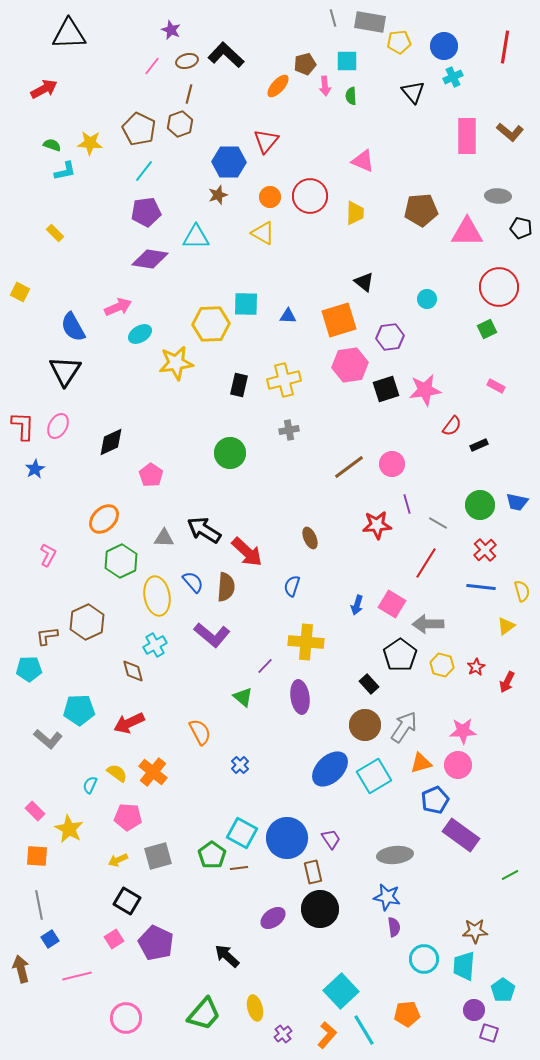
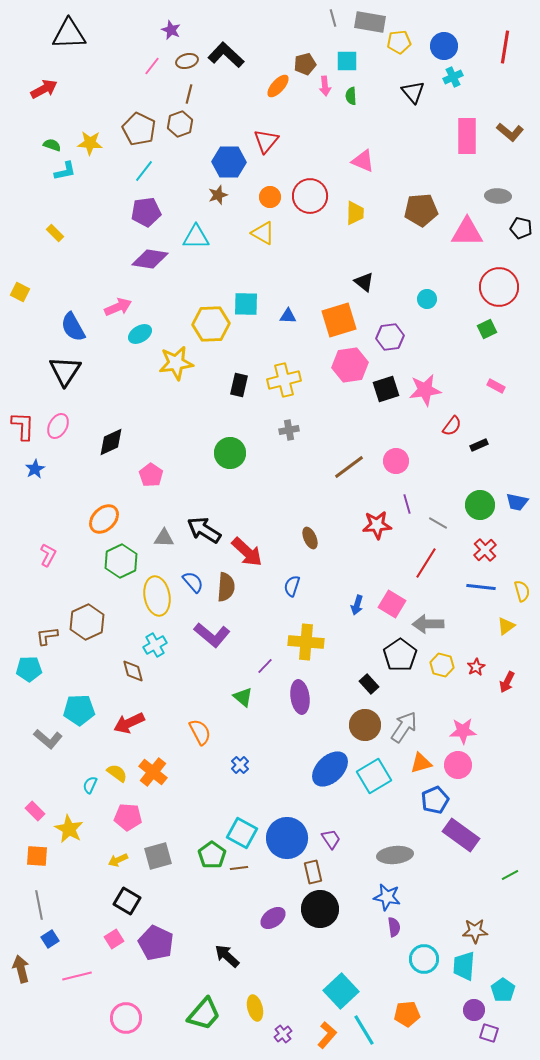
pink circle at (392, 464): moved 4 px right, 3 px up
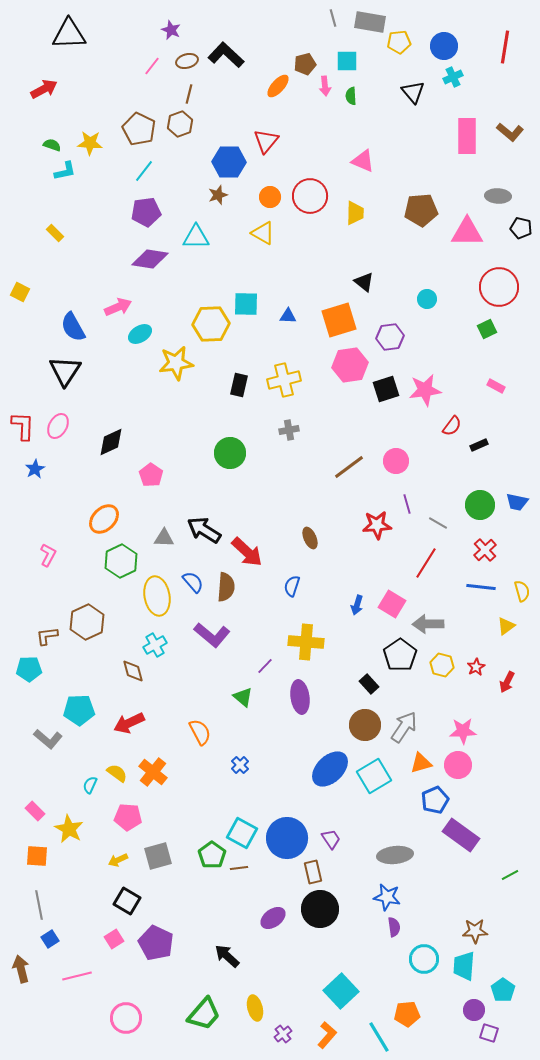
cyan line at (364, 1030): moved 15 px right, 7 px down
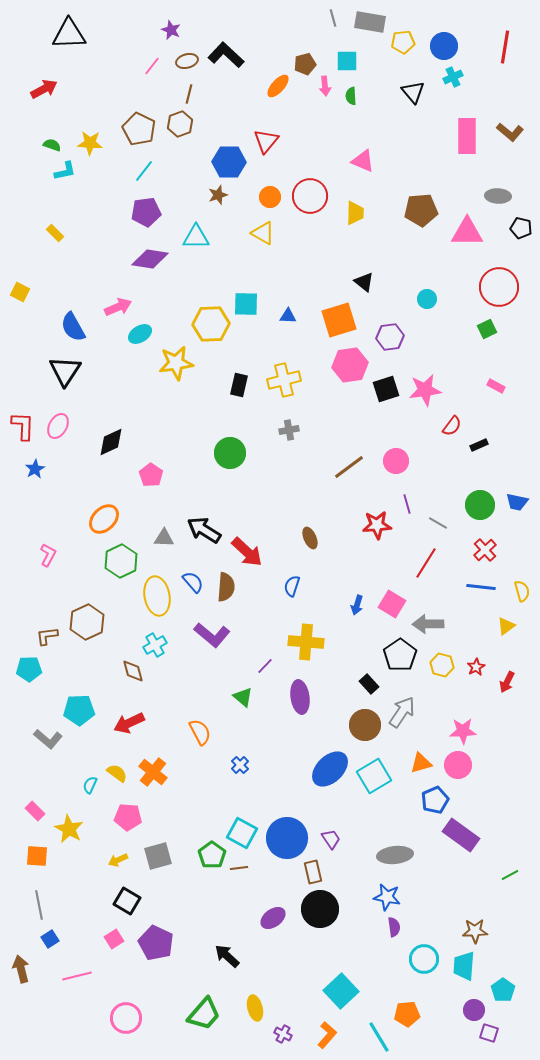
yellow pentagon at (399, 42): moved 4 px right
gray arrow at (404, 727): moved 2 px left, 15 px up
purple cross at (283, 1034): rotated 24 degrees counterclockwise
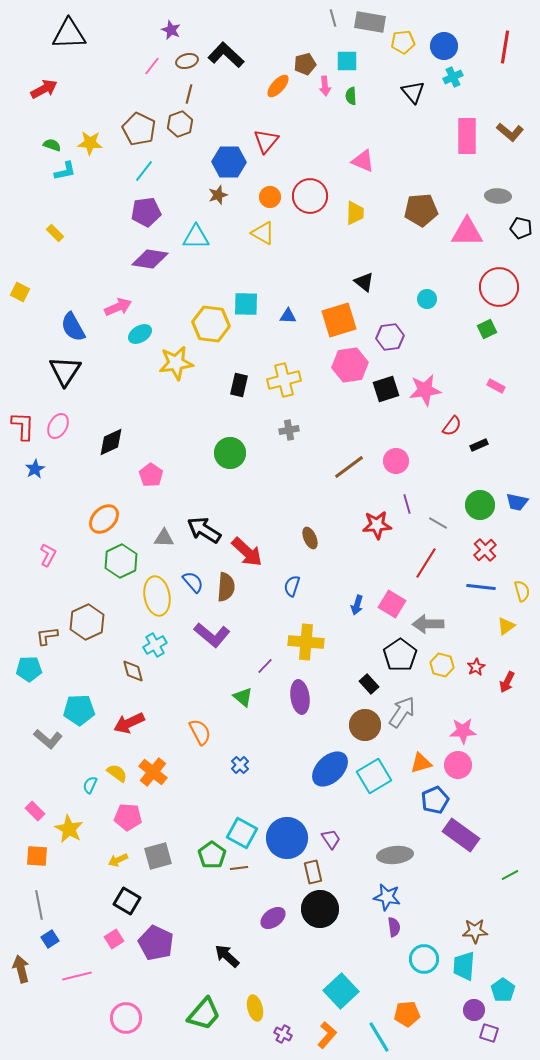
yellow hexagon at (211, 324): rotated 9 degrees clockwise
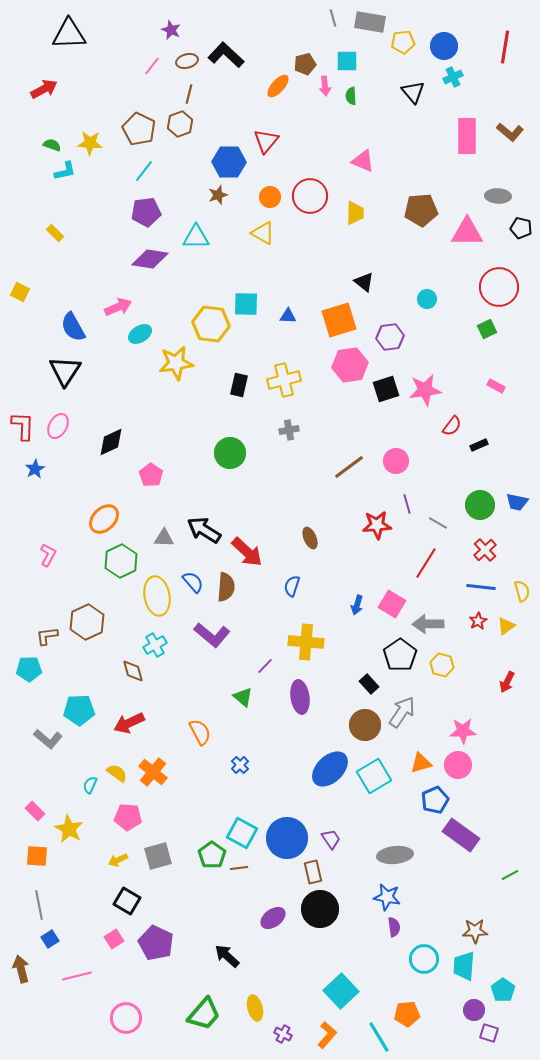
red star at (476, 667): moved 2 px right, 46 px up
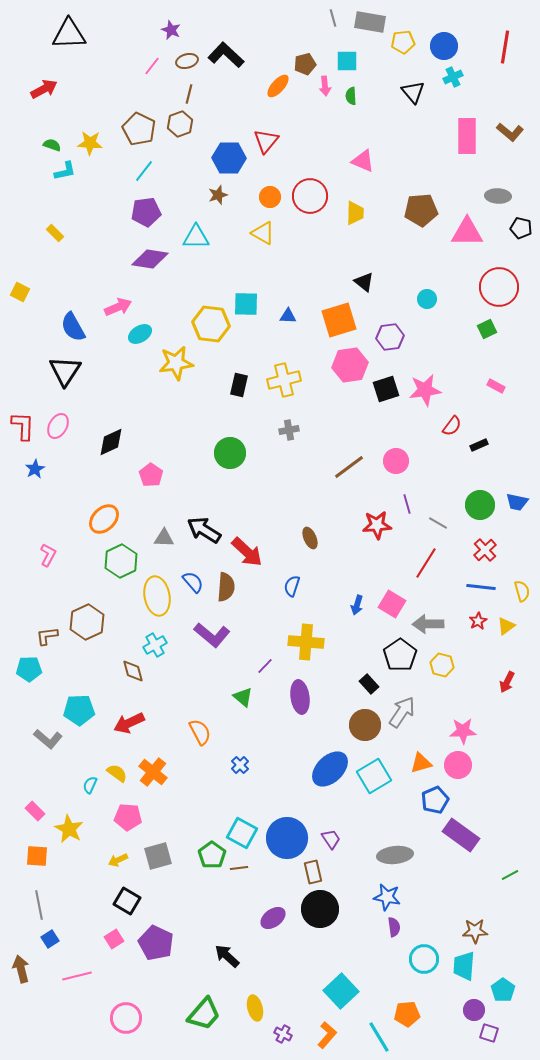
blue hexagon at (229, 162): moved 4 px up
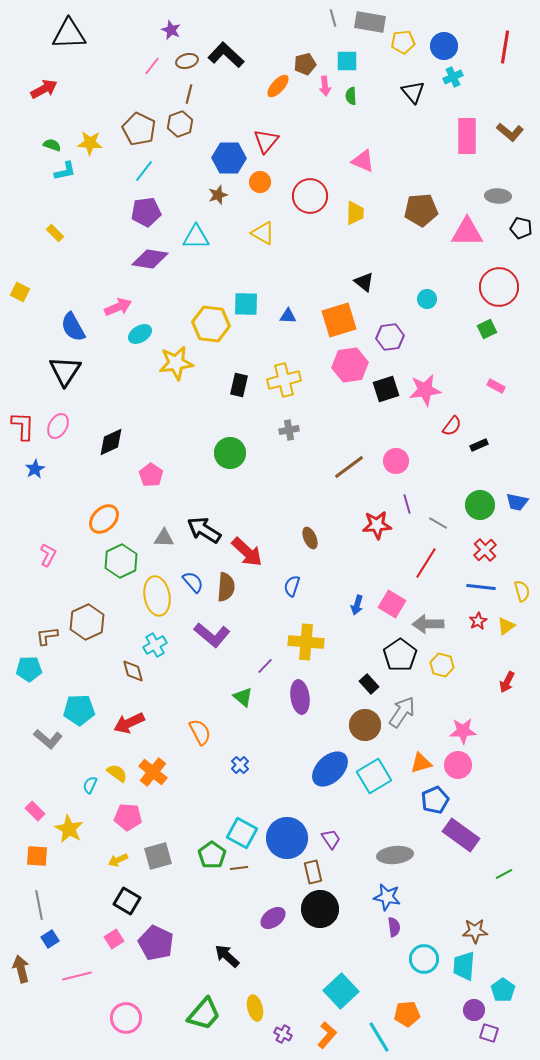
orange circle at (270, 197): moved 10 px left, 15 px up
green line at (510, 875): moved 6 px left, 1 px up
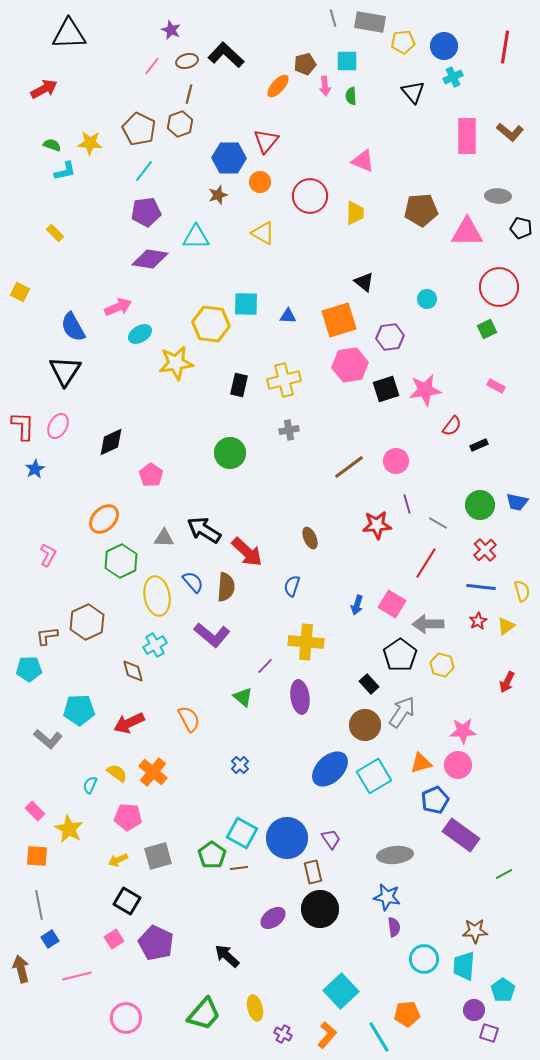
orange semicircle at (200, 732): moved 11 px left, 13 px up
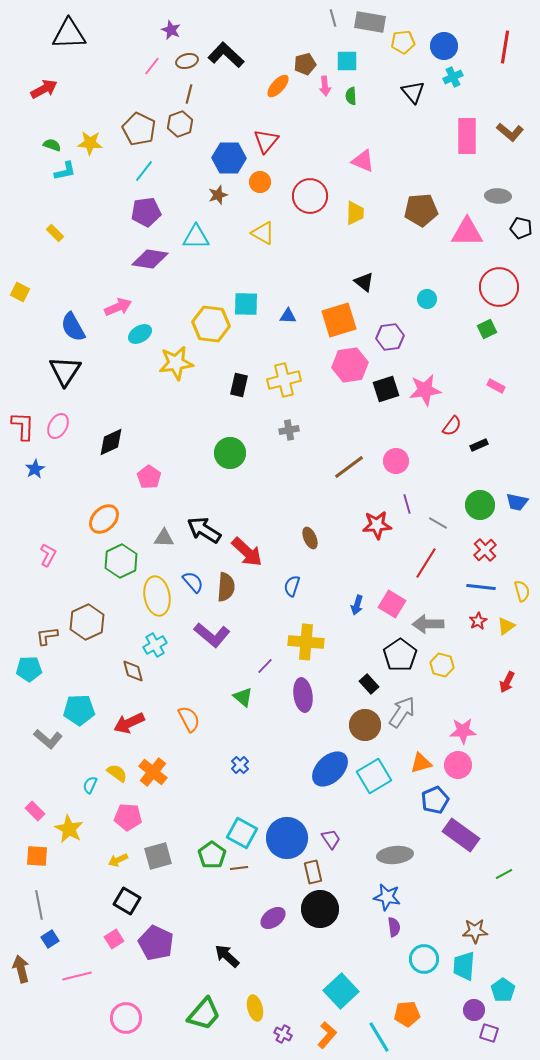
pink pentagon at (151, 475): moved 2 px left, 2 px down
purple ellipse at (300, 697): moved 3 px right, 2 px up
